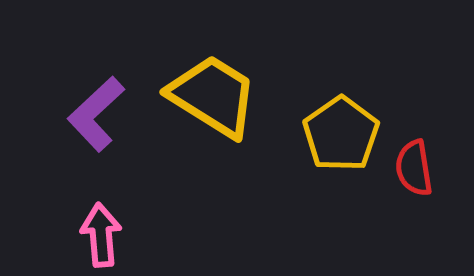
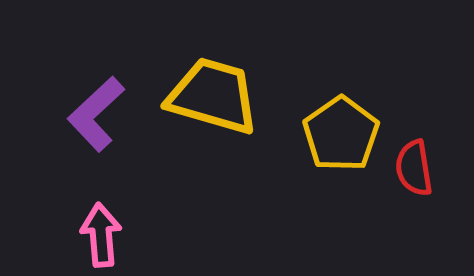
yellow trapezoid: rotated 16 degrees counterclockwise
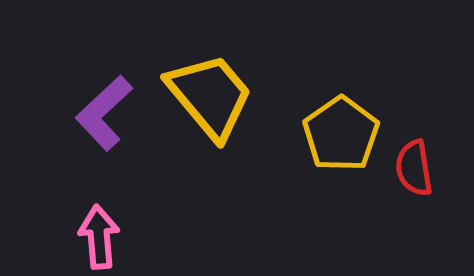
yellow trapezoid: moved 3 px left; rotated 34 degrees clockwise
purple L-shape: moved 8 px right, 1 px up
pink arrow: moved 2 px left, 2 px down
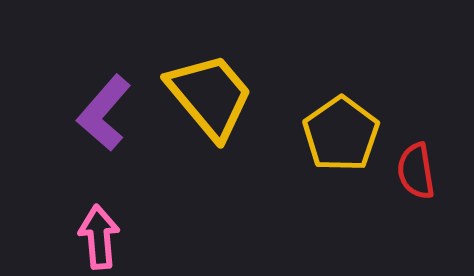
purple L-shape: rotated 6 degrees counterclockwise
red semicircle: moved 2 px right, 3 px down
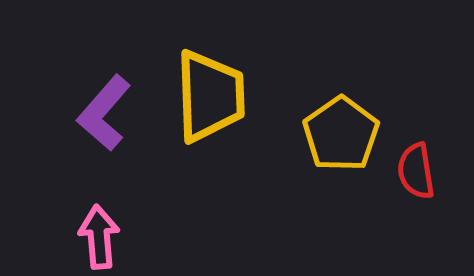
yellow trapezoid: rotated 38 degrees clockwise
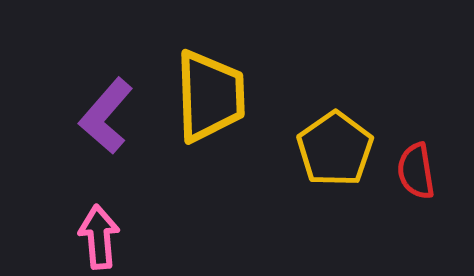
purple L-shape: moved 2 px right, 3 px down
yellow pentagon: moved 6 px left, 15 px down
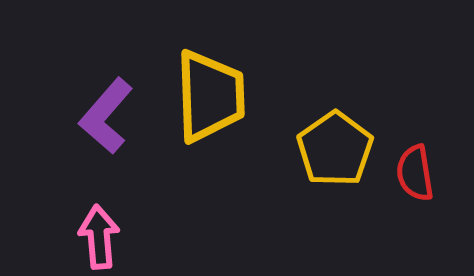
red semicircle: moved 1 px left, 2 px down
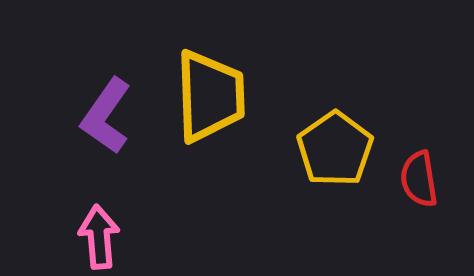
purple L-shape: rotated 6 degrees counterclockwise
red semicircle: moved 4 px right, 6 px down
